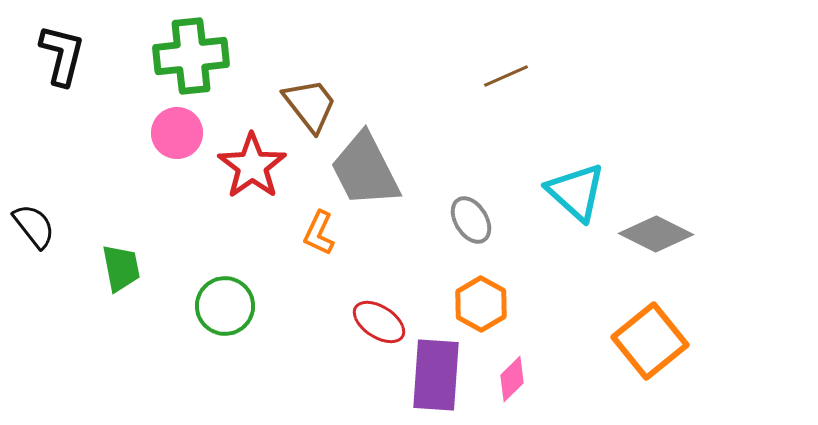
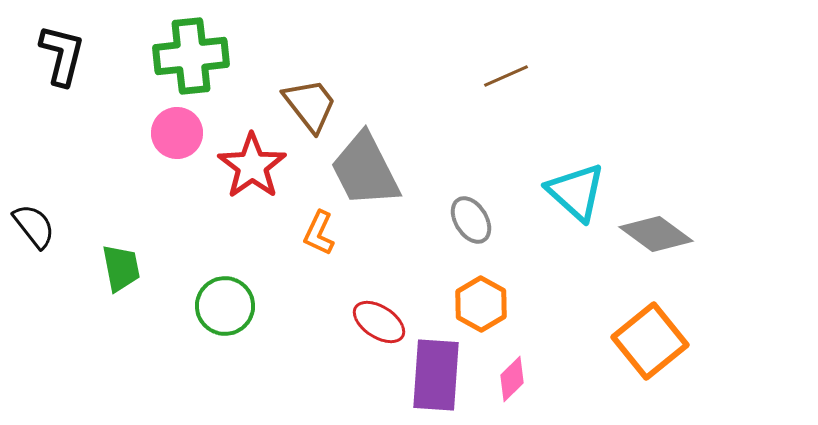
gray diamond: rotated 10 degrees clockwise
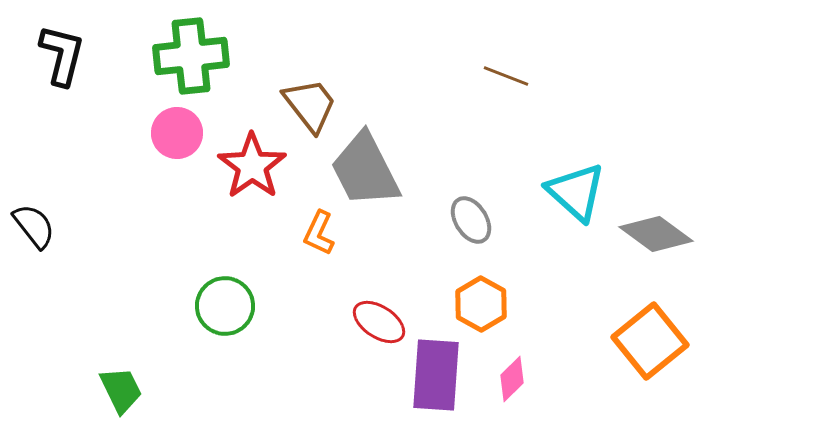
brown line: rotated 45 degrees clockwise
green trapezoid: moved 122 px down; rotated 15 degrees counterclockwise
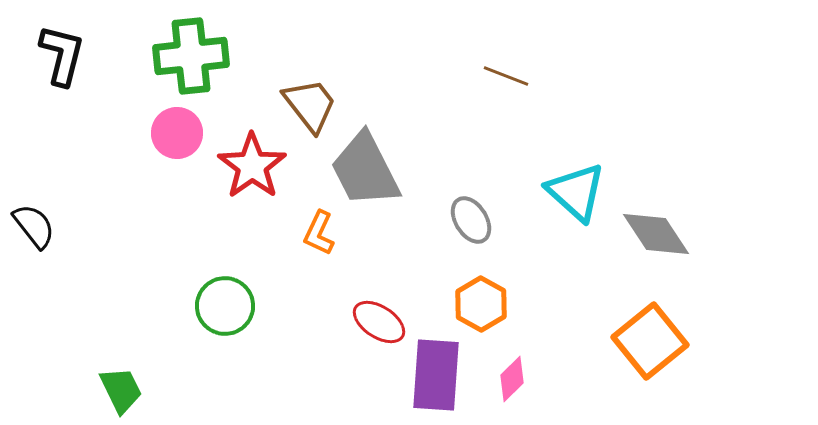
gray diamond: rotated 20 degrees clockwise
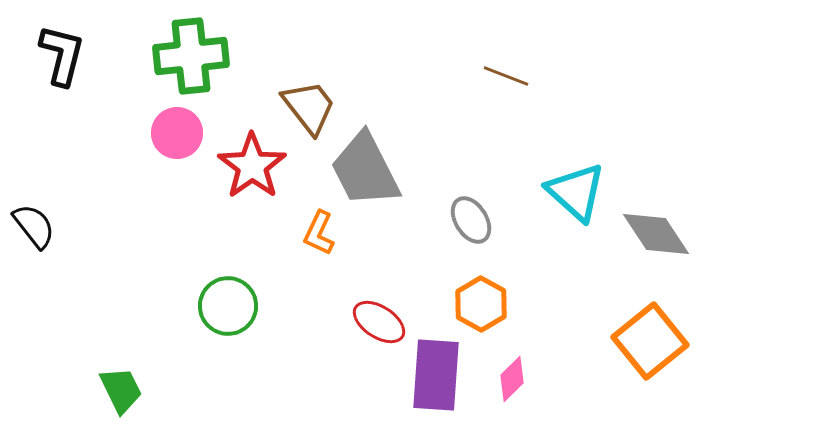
brown trapezoid: moved 1 px left, 2 px down
green circle: moved 3 px right
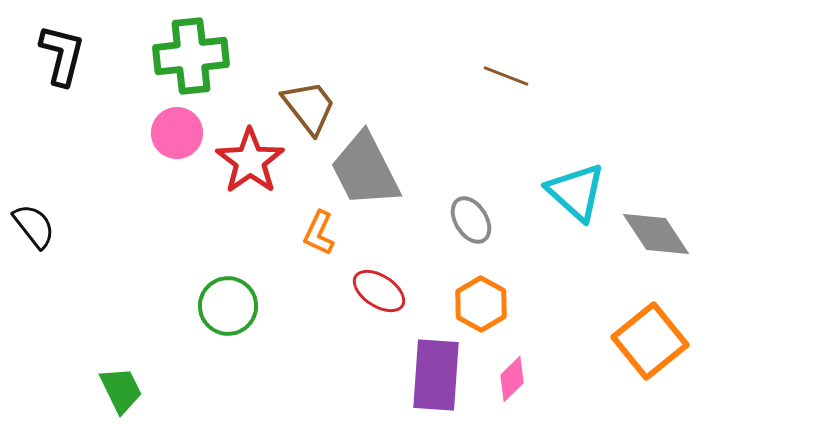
red star: moved 2 px left, 5 px up
red ellipse: moved 31 px up
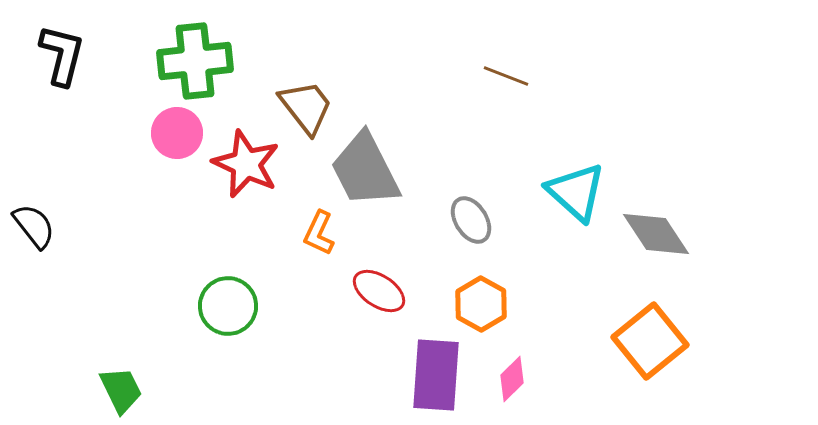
green cross: moved 4 px right, 5 px down
brown trapezoid: moved 3 px left
red star: moved 4 px left, 3 px down; rotated 12 degrees counterclockwise
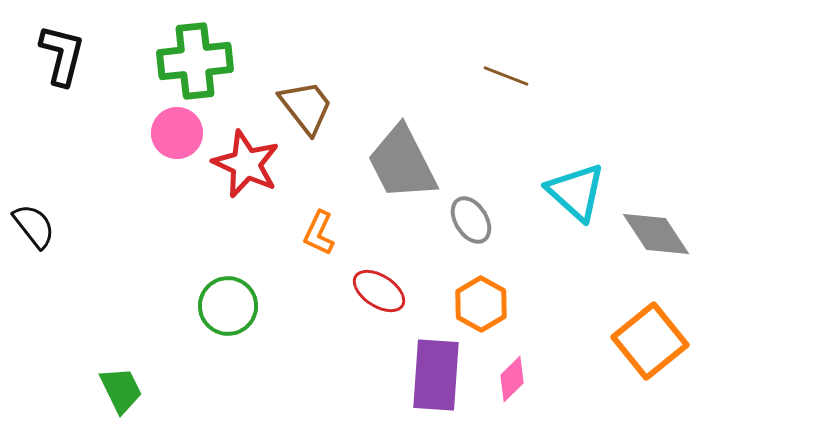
gray trapezoid: moved 37 px right, 7 px up
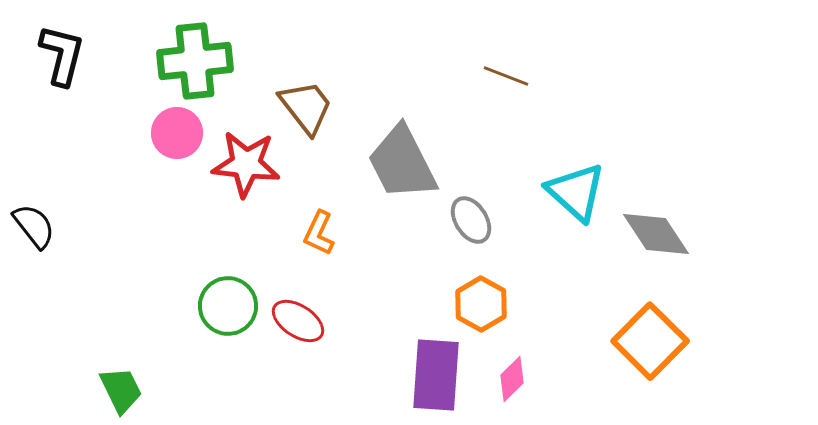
red star: rotated 18 degrees counterclockwise
red ellipse: moved 81 px left, 30 px down
orange square: rotated 6 degrees counterclockwise
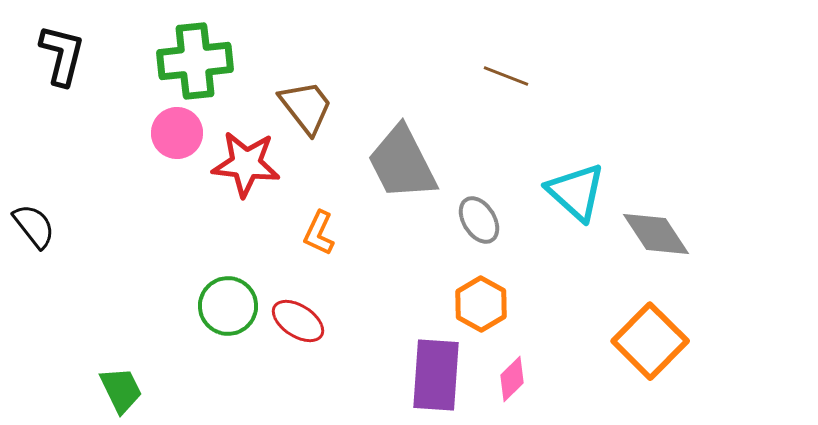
gray ellipse: moved 8 px right
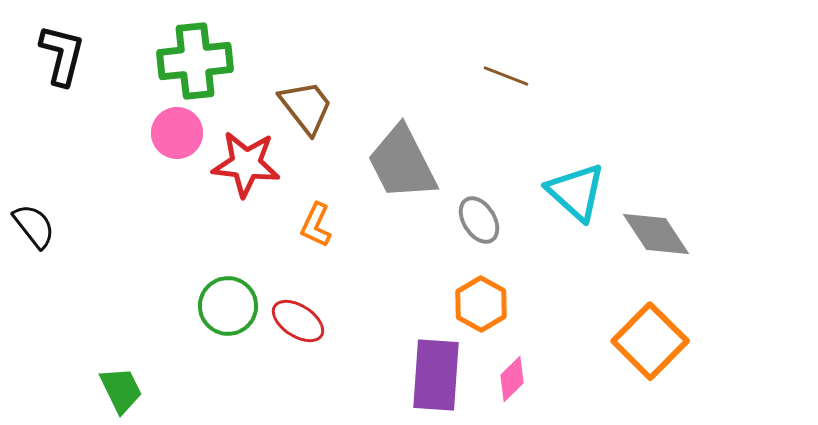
orange L-shape: moved 3 px left, 8 px up
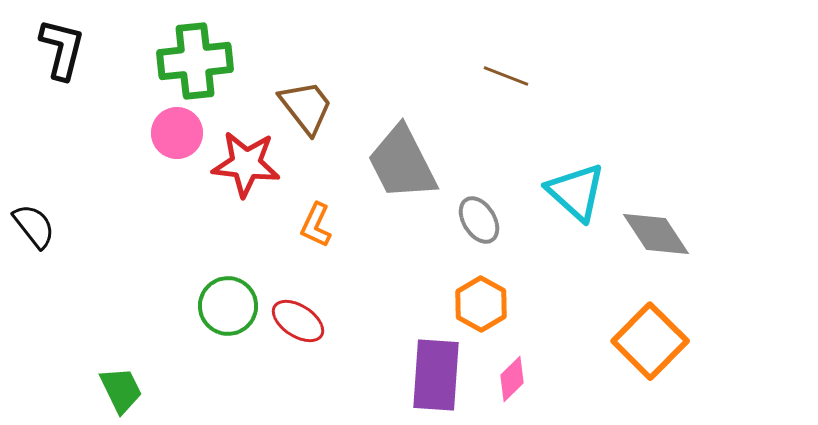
black L-shape: moved 6 px up
